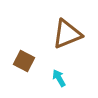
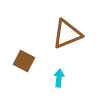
cyan arrow: rotated 36 degrees clockwise
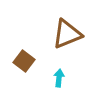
brown square: rotated 10 degrees clockwise
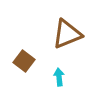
cyan arrow: moved 1 px up; rotated 12 degrees counterclockwise
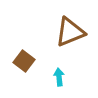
brown triangle: moved 3 px right, 2 px up
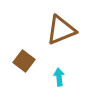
brown triangle: moved 9 px left, 2 px up
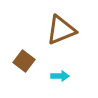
cyan arrow: moved 1 px right, 1 px up; rotated 96 degrees clockwise
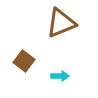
brown triangle: moved 7 px up
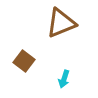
cyan arrow: moved 4 px right, 3 px down; rotated 108 degrees clockwise
